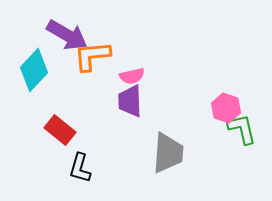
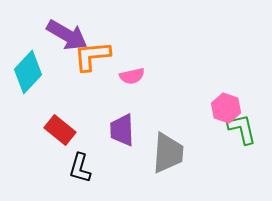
cyan diamond: moved 6 px left, 2 px down
purple trapezoid: moved 8 px left, 29 px down
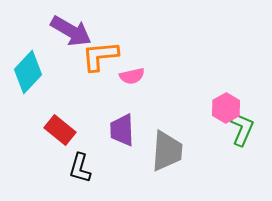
purple arrow: moved 4 px right, 4 px up
orange L-shape: moved 8 px right
pink hexagon: rotated 12 degrees clockwise
green L-shape: rotated 36 degrees clockwise
gray trapezoid: moved 1 px left, 2 px up
